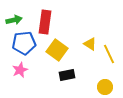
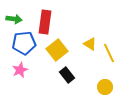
green arrow: moved 1 px up; rotated 21 degrees clockwise
yellow square: rotated 15 degrees clockwise
yellow line: moved 1 px up
black rectangle: rotated 63 degrees clockwise
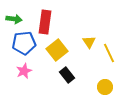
yellow triangle: moved 1 px left, 2 px up; rotated 24 degrees clockwise
pink star: moved 4 px right, 1 px down
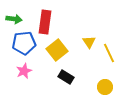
black rectangle: moved 1 px left, 2 px down; rotated 21 degrees counterclockwise
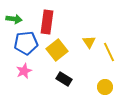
red rectangle: moved 2 px right
blue pentagon: moved 2 px right
yellow line: moved 1 px up
black rectangle: moved 2 px left, 2 px down
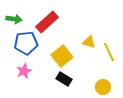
red rectangle: rotated 40 degrees clockwise
yellow triangle: rotated 40 degrees counterclockwise
yellow square: moved 5 px right, 6 px down
yellow circle: moved 2 px left
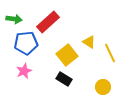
red rectangle: moved 1 px right
yellow triangle: rotated 16 degrees clockwise
yellow line: moved 1 px right, 1 px down
yellow square: moved 5 px right, 1 px up
